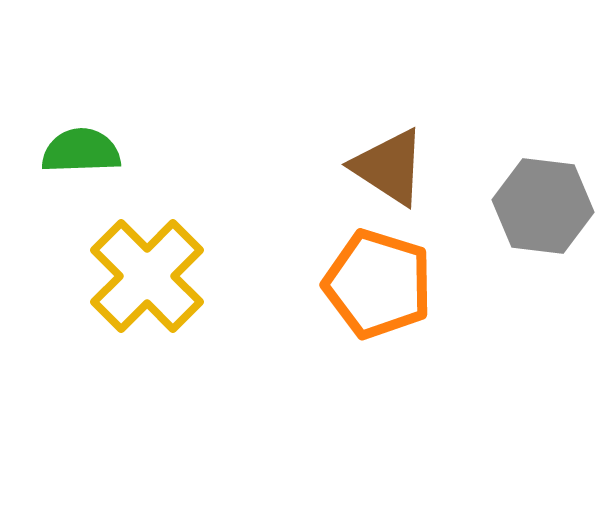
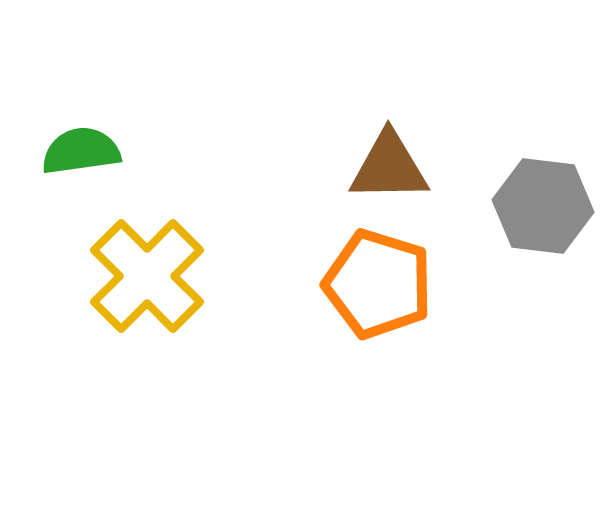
green semicircle: rotated 6 degrees counterclockwise
brown triangle: rotated 34 degrees counterclockwise
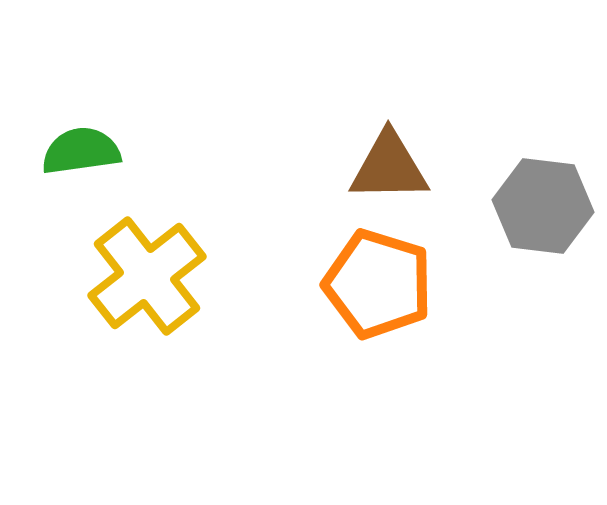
yellow cross: rotated 7 degrees clockwise
